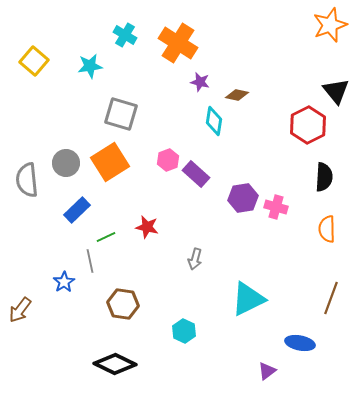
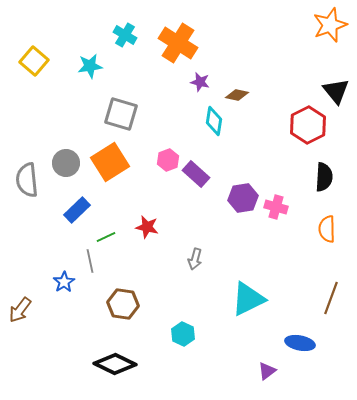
cyan hexagon: moved 1 px left, 3 px down
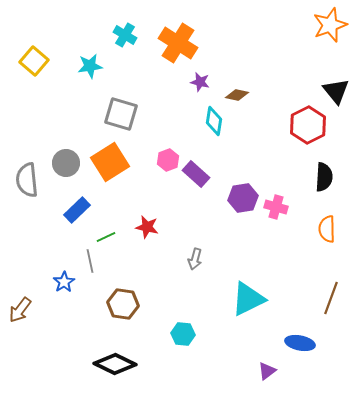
cyan hexagon: rotated 20 degrees counterclockwise
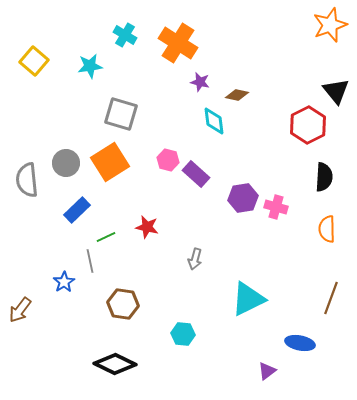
cyan diamond: rotated 16 degrees counterclockwise
pink hexagon: rotated 25 degrees counterclockwise
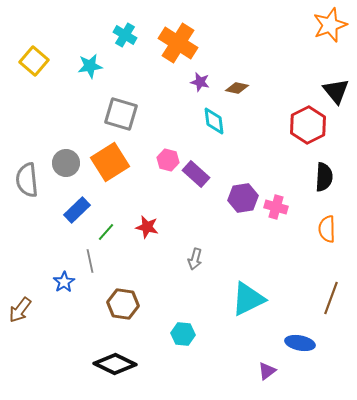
brown diamond: moved 7 px up
green line: moved 5 px up; rotated 24 degrees counterclockwise
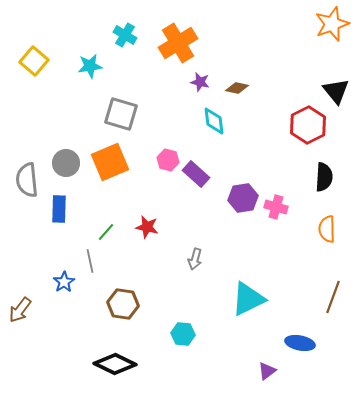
orange star: moved 2 px right, 1 px up
orange cross: rotated 27 degrees clockwise
orange square: rotated 9 degrees clockwise
blue rectangle: moved 18 px left, 1 px up; rotated 44 degrees counterclockwise
brown line: moved 2 px right, 1 px up
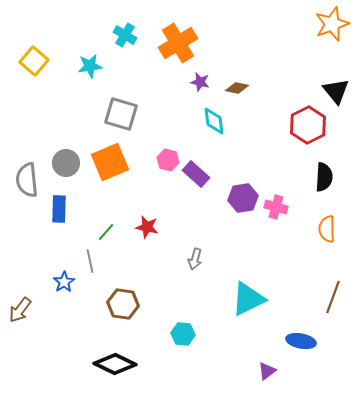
blue ellipse: moved 1 px right, 2 px up
